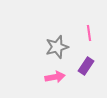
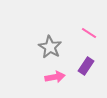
pink line: rotated 49 degrees counterclockwise
gray star: moved 7 px left; rotated 25 degrees counterclockwise
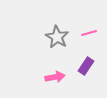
pink line: rotated 49 degrees counterclockwise
gray star: moved 7 px right, 10 px up
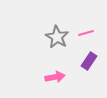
pink line: moved 3 px left
purple rectangle: moved 3 px right, 5 px up
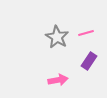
pink arrow: moved 3 px right, 3 px down
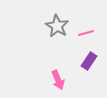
gray star: moved 11 px up
pink arrow: rotated 78 degrees clockwise
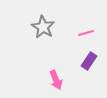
gray star: moved 14 px left, 1 px down
pink arrow: moved 2 px left
